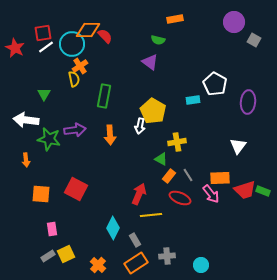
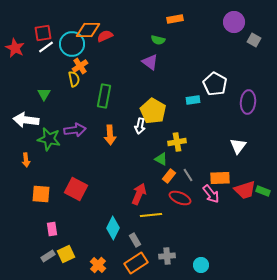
red semicircle at (105, 36): rotated 70 degrees counterclockwise
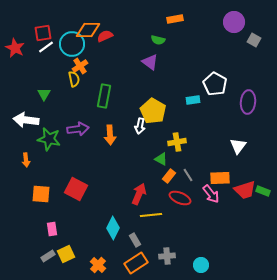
purple arrow at (75, 130): moved 3 px right, 1 px up
